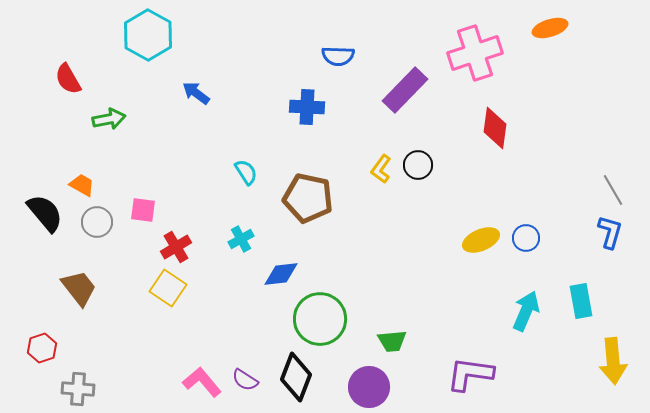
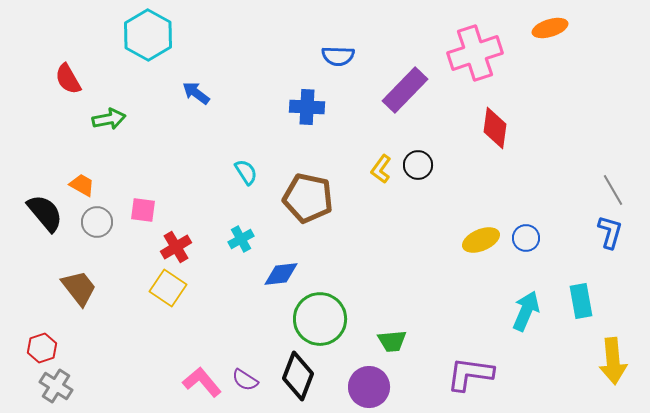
black diamond: moved 2 px right, 1 px up
gray cross: moved 22 px left, 3 px up; rotated 28 degrees clockwise
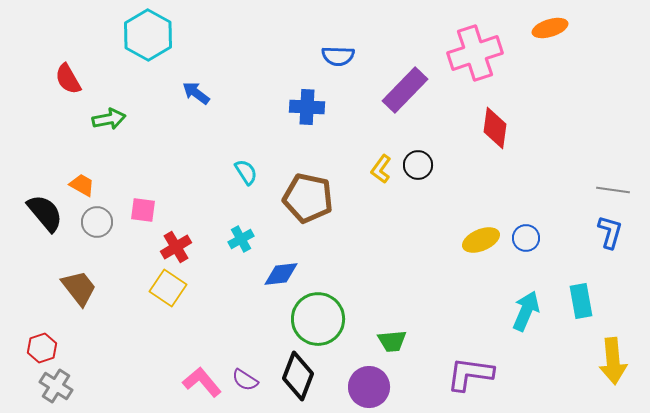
gray line: rotated 52 degrees counterclockwise
green circle: moved 2 px left
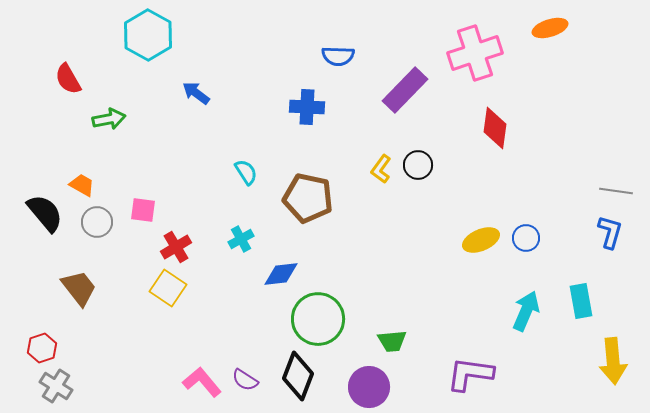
gray line: moved 3 px right, 1 px down
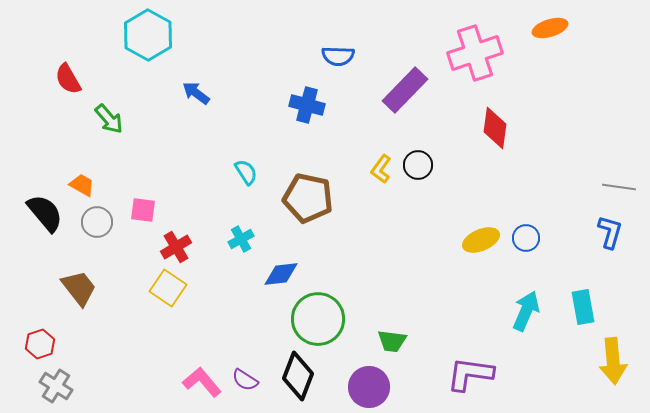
blue cross: moved 2 px up; rotated 12 degrees clockwise
green arrow: rotated 60 degrees clockwise
gray line: moved 3 px right, 4 px up
cyan rectangle: moved 2 px right, 6 px down
green trapezoid: rotated 12 degrees clockwise
red hexagon: moved 2 px left, 4 px up
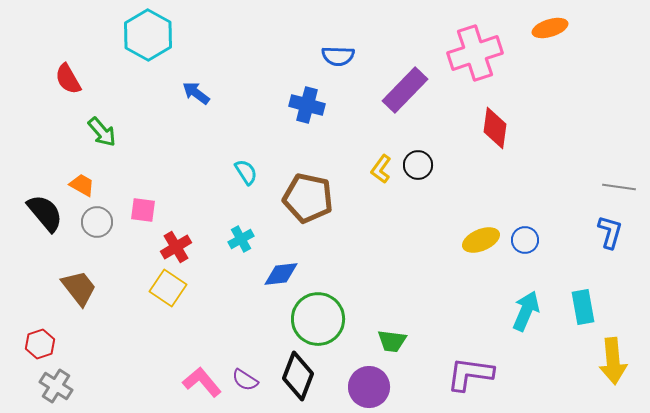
green arrow: moved 7 px left, 13 px down
blue circle: moved 1 px left, 2 px down
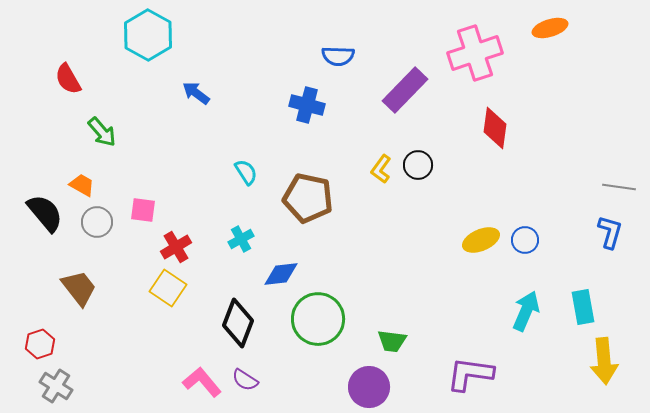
yellow arrow: moved 9 px left
black diamond: moved 60 px left, 53 px up
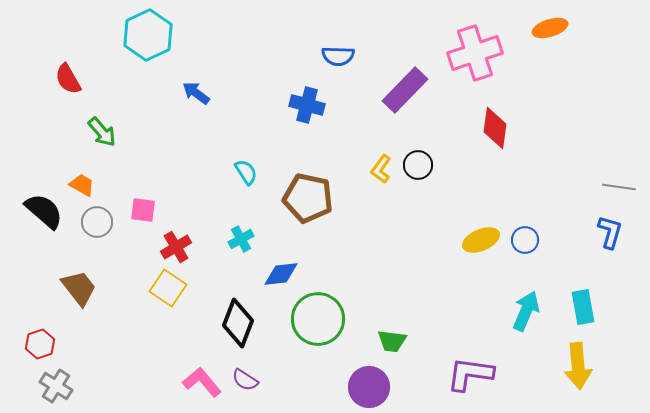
cyan hexagon: rotated 6 degrees clockwise
black semicircle: moved 1 px left, 2 px up; rotated 9 degrees counterclockwise
yellow arrow: moved 26 px left, 5 px down
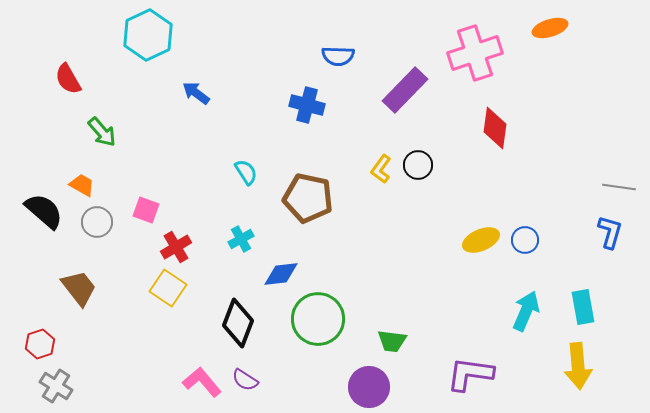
pink square: moved 3 px right; rotated 12 degrees clockwise
